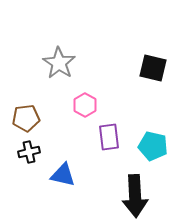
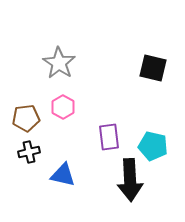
pink hexagon: moved 22 px left, 2 px down
black arrow: moved 5 px left, 16 px up
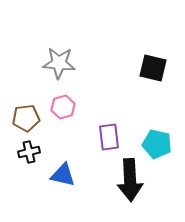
gray star: rotated 28 degrees counterclockwise
pink hexagon: rotated 15 degrees clockwise
cyan pentagon: moved 4 px right, 2 px up
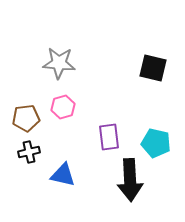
cyan pentagon: moved 1 px left, 1 px up
